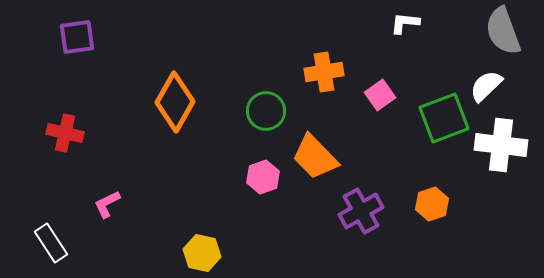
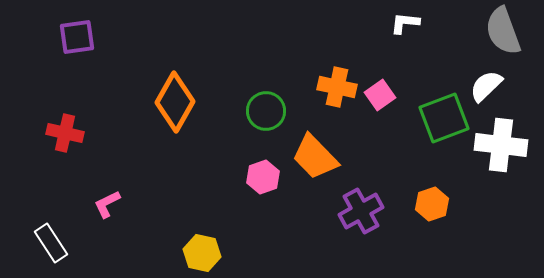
orange cross: moved 13 px right, 15 px down; rotated 21 degrees clockwise
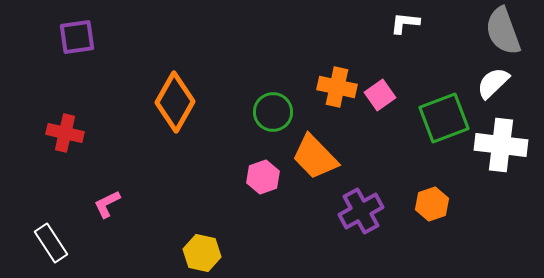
white semicircle: moved 7 px right, 3 px up
green circle: moved 7 px right, 1 px down
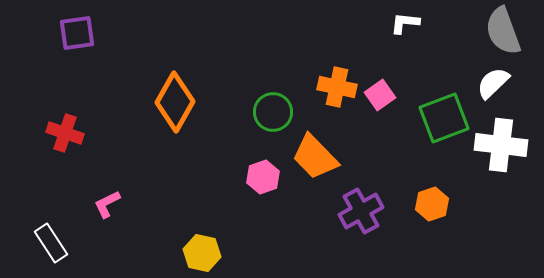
purple square: moved 4 px up
red cross: rotated 6 degrees clockwise
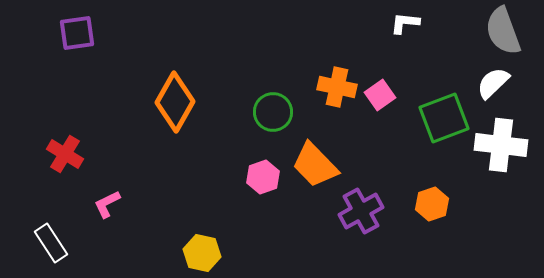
red cross: moved 21 px down; rotated 12 degrees clockwise
orange trapezoid: moved 8 px down
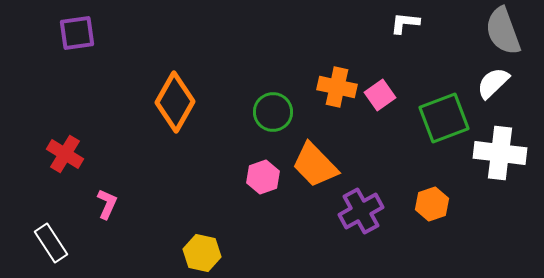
white cross: moved 1 px left, 8 px down
pink L-shape: rotated 140 degrees clockwise
